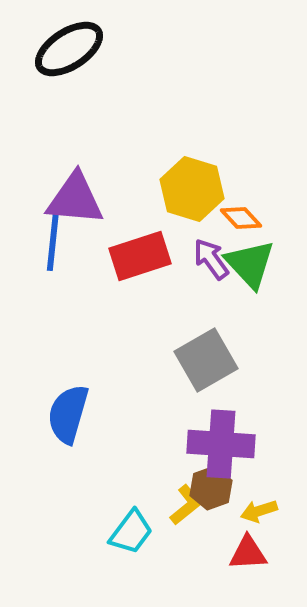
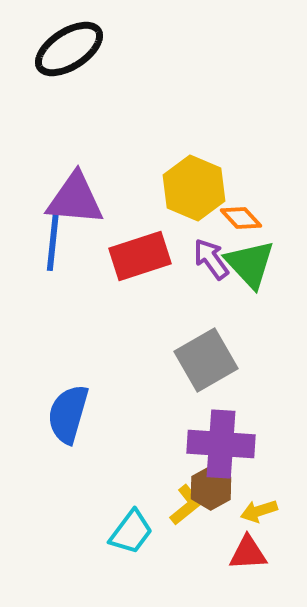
yellow hexagon: moved 2 px right, 1 px up; rotated 6 degrees clockwise
brown hexagon: rotated 9 degrees counterclockwise
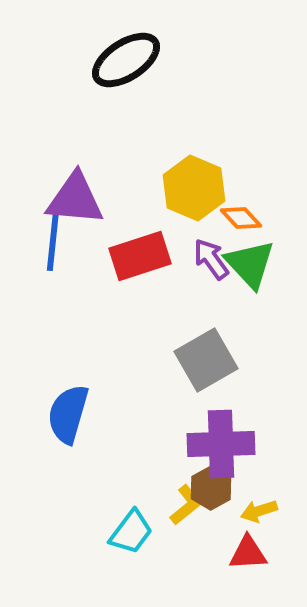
black ellipse: moved 57 px right, 11 px down
purple cross: rotated 6 degrees counterclockwise
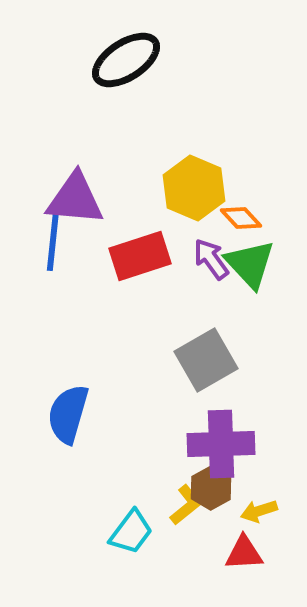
red triangle: moved 4 px left
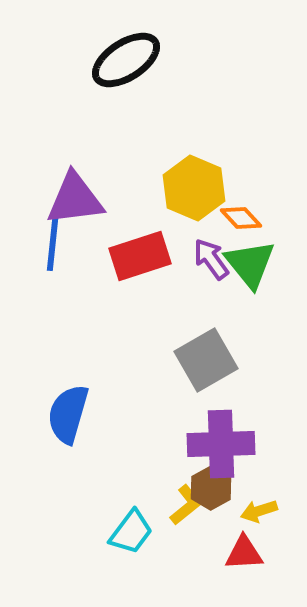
purple triangle: rotated 12 degrees counterclockwise
green triangle: rotated 4 degrees clockwise
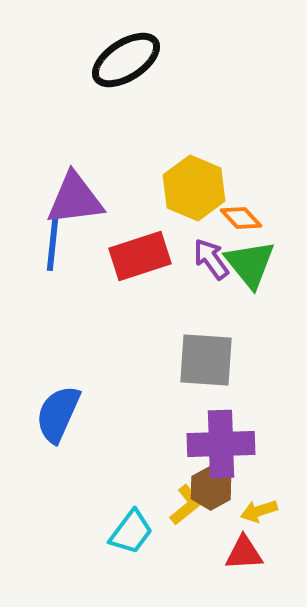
gray square: rotated 34 degrees clockwise
blue semicircle: moved 10 px left; rotated 8 degrees clockwise
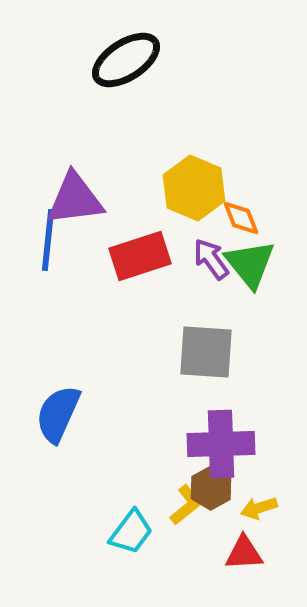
orange diamond: rotated 21 degrees clockwise
blue line: moved 5 px left
gray square: moved 8 px up
yellow arrow: moved 3 px up
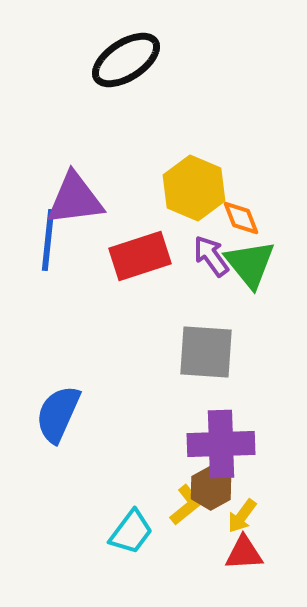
purple arrow: moved 3 px up
yellow arrow: moved 17 px left, 8 px down; rotated 36 degrees counterclockwise
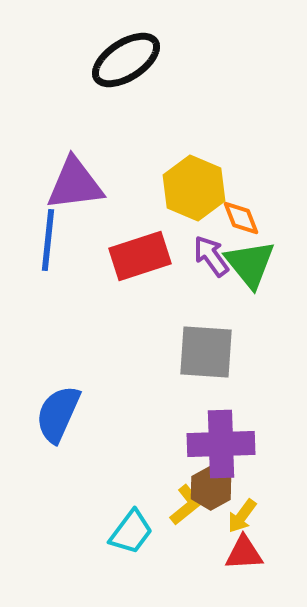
purple triangle: moved 15 px up
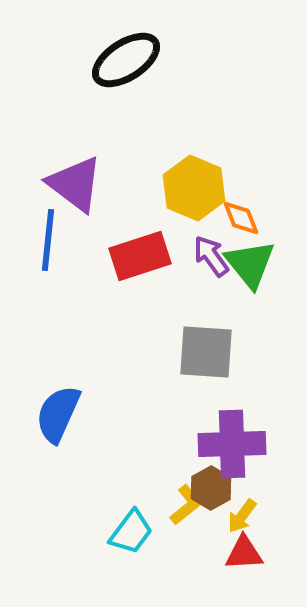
purple triangle: rotated 44 degrees clockwise
purple cross: moved 11 px right
